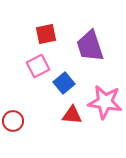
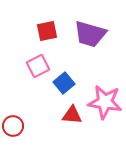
red square: moved 1 px right, 3 px up
purple trapezoid: moved 12 px up; rotated 56 degrees counterclockwise
red circle: moved 5 px down
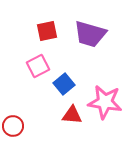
blue square: moved 1 px down
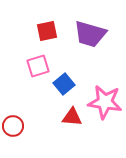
pink square: rotated 10 degrees clockwise
red triangle: moved 2 px down
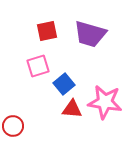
red triangle: moved 8 px up
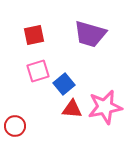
red square: moved 13 px left, 4 px down
pink square: moved 5 px down
pink star: moved 5 px down; rotated 20 degrees counterclockwise
red circle: moved 2 px right
